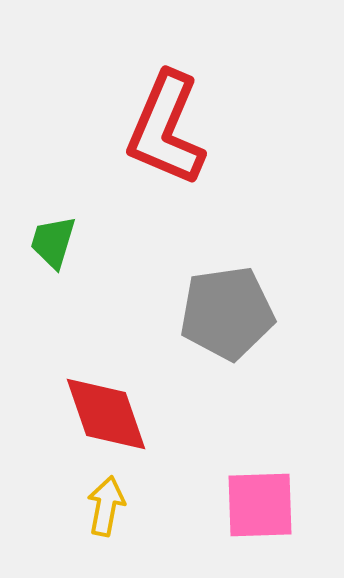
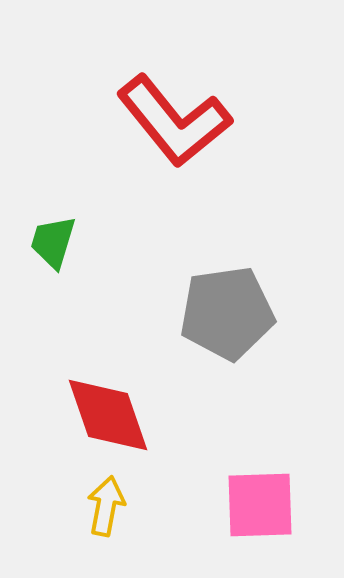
red L-shape: moved 8 px right, 8 px up; rotated 62 degrees counterclockwise
red diamond: moved 2 px right, 1 px down
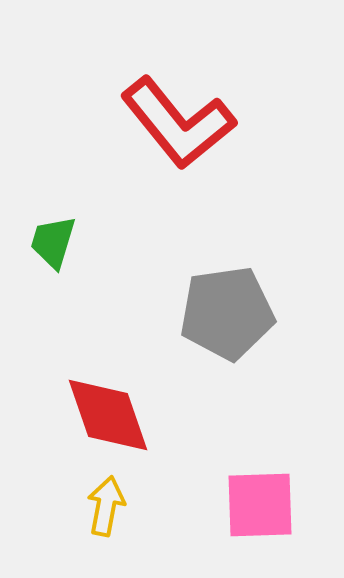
red L-shape: moved 4 px right, 2 px down
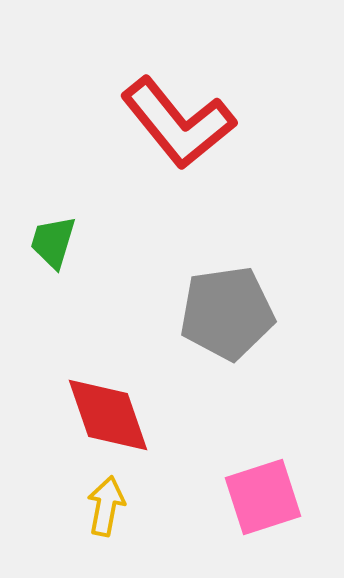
pink square: moved 3 px right, 8 px up; rotated 16 degrees counterclockwise
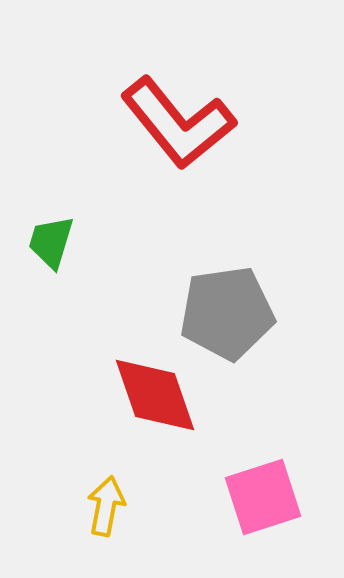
green trapezoid: moved 2 px left
red diamond: moved 47 px right, 20 px up
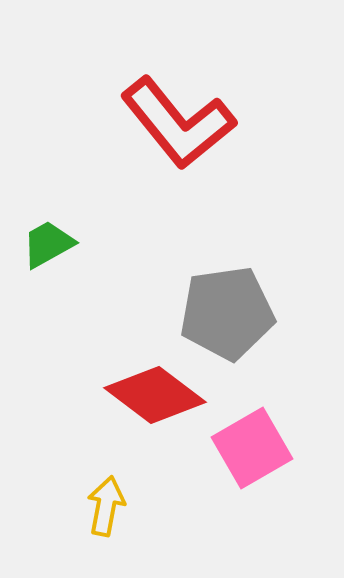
green trapezoid: moved 3 px left, 2 px down; rotated 44 degrees clockwise
red diamond: rotated 34 degrees counterclockwise
pink square: moved 11 px left, 49 px up; rotated 12 degrees counterclockwise
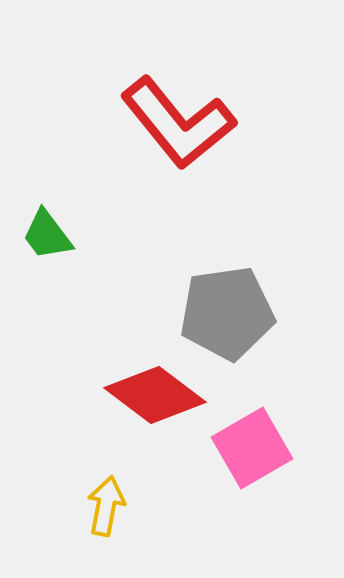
green trapezoid: moved 1 px left, 9 px up; rotated 98 degrees counterclockwise
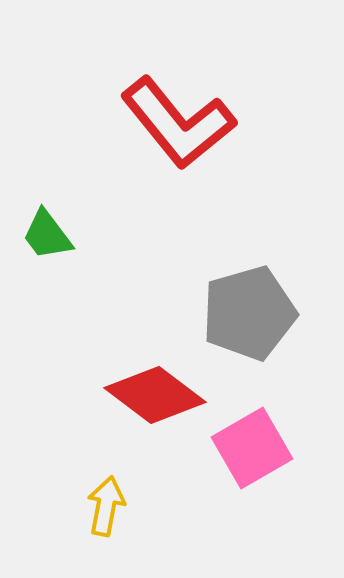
gray pentagon: moved 22 px right; rotated 8 degrees counterclockwise
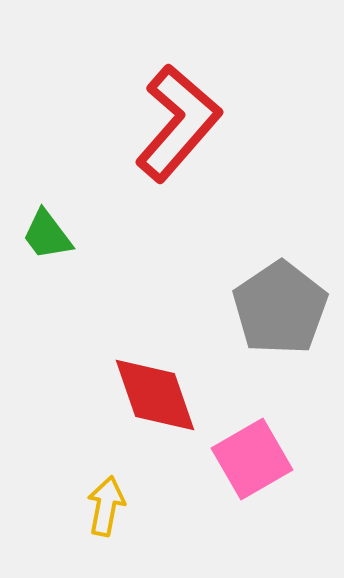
red L-shape: rotated 100 degrees counterclockwise
gray pentagon: moved 31 px right, 5 px up; rotated 18 degrees counterclockwise
red diamond: rotated 34 degrees clockwise
pink square: moved 11 px down
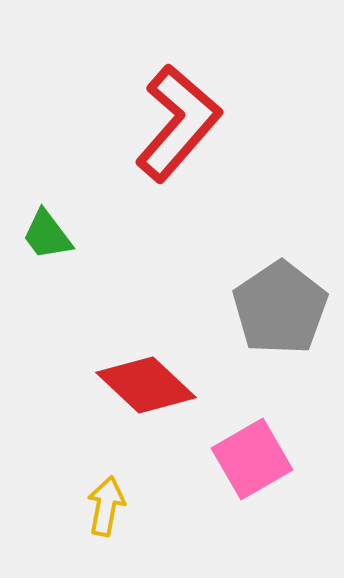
red diamond: moved 9 px left, 10 px up; rotated 28 degrees counterclockwise
